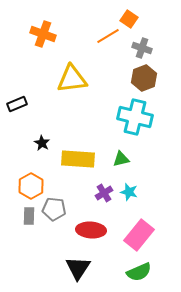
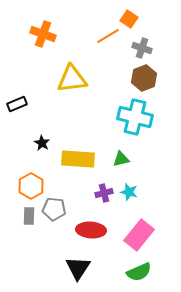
purple cross: rotated 18 degrees clockwise
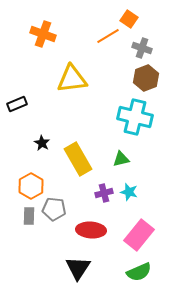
brown hexagon: moved 2 px right
yellow rectangle: rotated 56 degrees clockwise
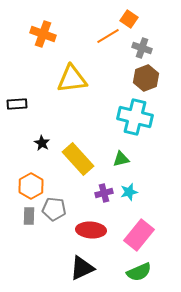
black rectangle: rotated 18 degrees clockwise
yellow rectangle: rotated 12 degrees counterclockwise
cyan star: rotated 30 degrees counterclockwise
black triangle: moved 4 px right; rotated 32 degrees clockwise
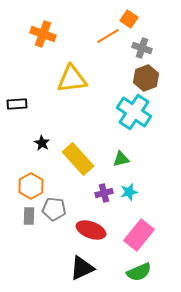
cyan cross: moved 1 px left, 5 px up; rotated 20 degrees clockwise
red ellipse: rotated 16 degrees clockwise
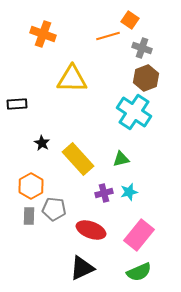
orange square: moved 1 px right, 1 px down
orange line: rotated 15 degrees clockwise
yellow triangle: rotated 8 degrees clockwise
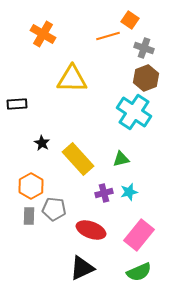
orange cross: rotated 10 degrees clockwise
gray cross: moved 2 px right
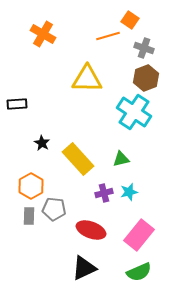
yellow triangle: moved 15 px right
black triangle: moved 2 px right
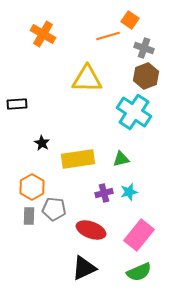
brown hexagon: moved 2 px up
yellow rectangle: rotated 56 degrees counterclockwise
orange hexagon: moved 1 px right, 1 px down
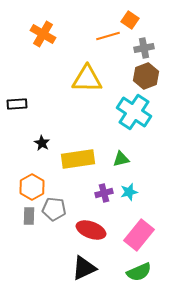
gray cross: rotated 30 degrees counterclockwise
